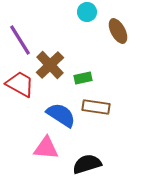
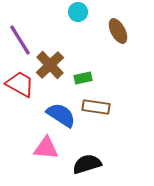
cyan circle: moved 9 px left
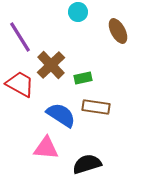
purple line: moved 3 px up
brown cross: moved 1 px right
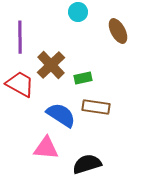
purple line: rotated 32 degrees clockwise
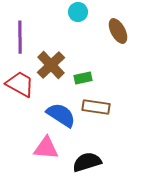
black semicircle: moved 2 px up
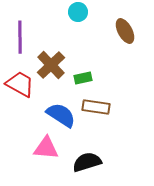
brown ellipse: moved 7 px right
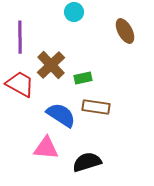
cyan circle: moved 4 px left
